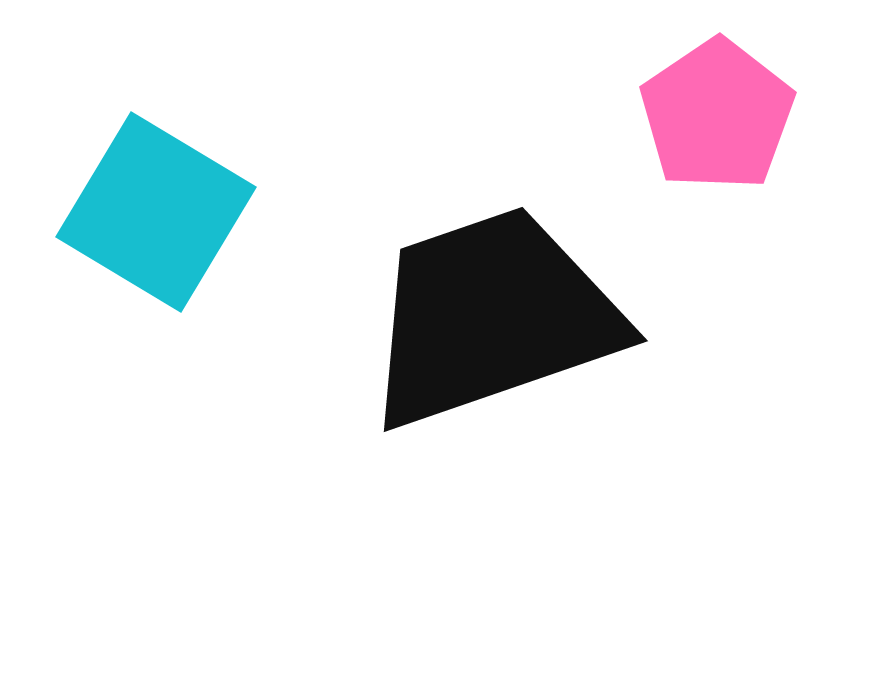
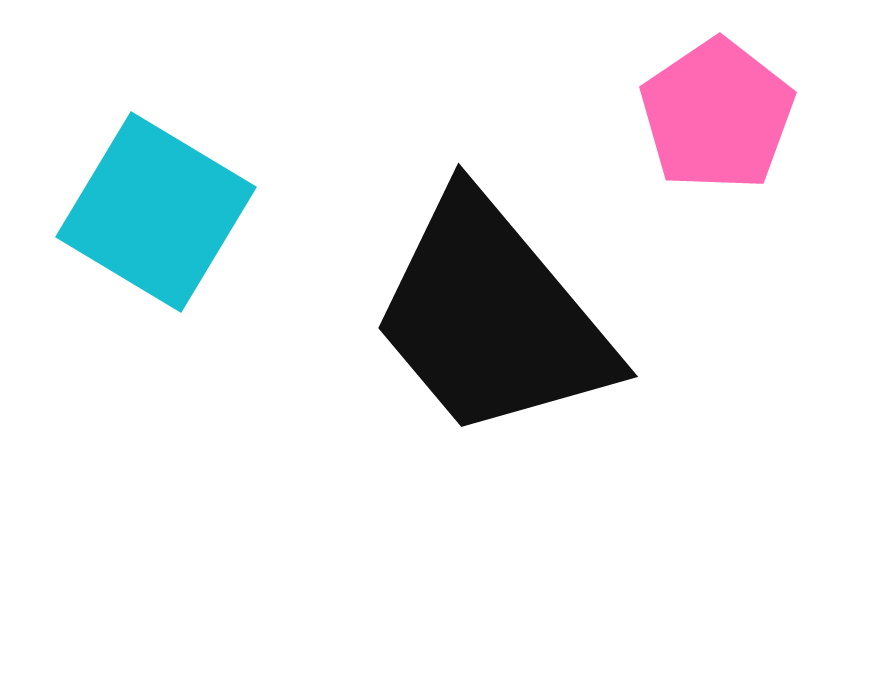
black trapezoid: rotated 111 degrees counterclockwise
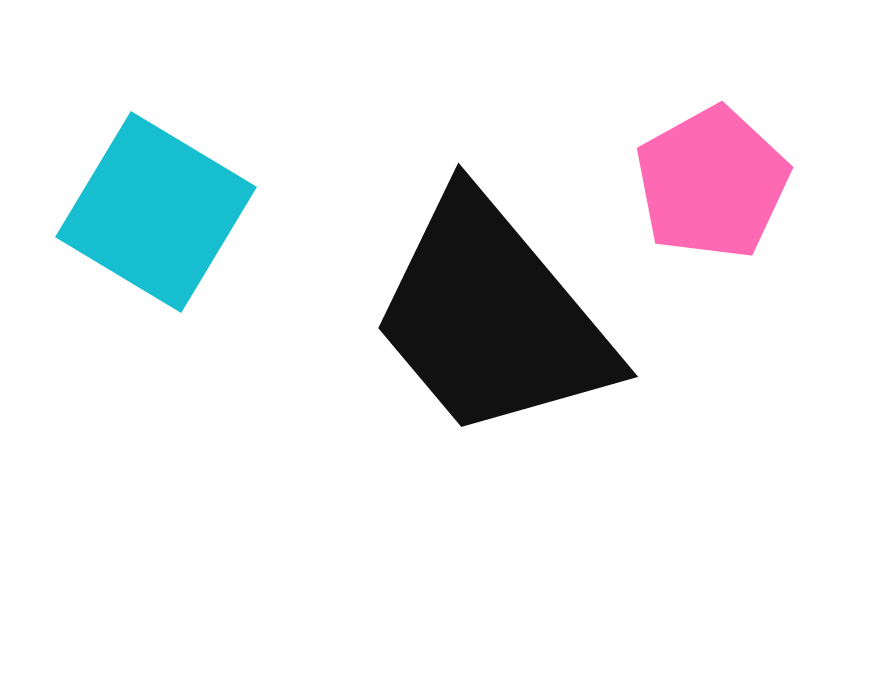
pink pentagon: moved 5 px left, 68 px down; rotated 5 degrees clockwise
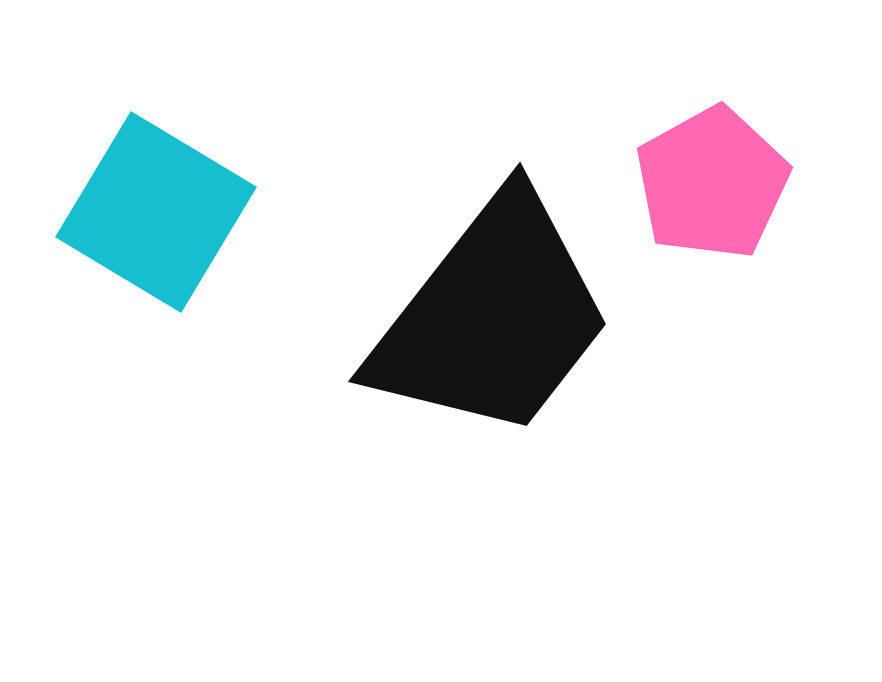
black trapezoid: rotated 102 degrees counterclockwise
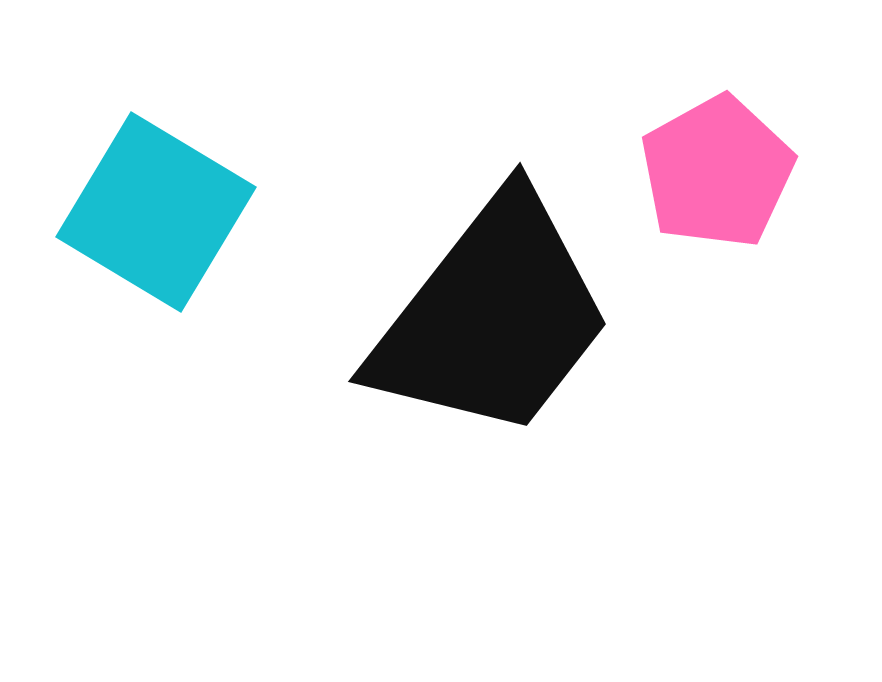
pink pentagon: moved 5 px right, 11 px up
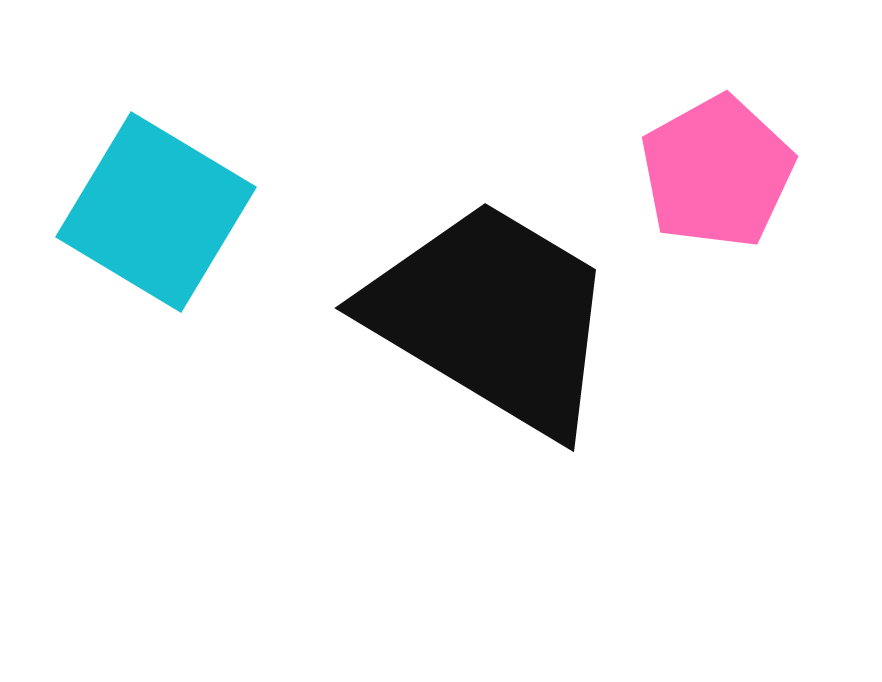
black trapezoid: rotated 97 degrees counterclockwise
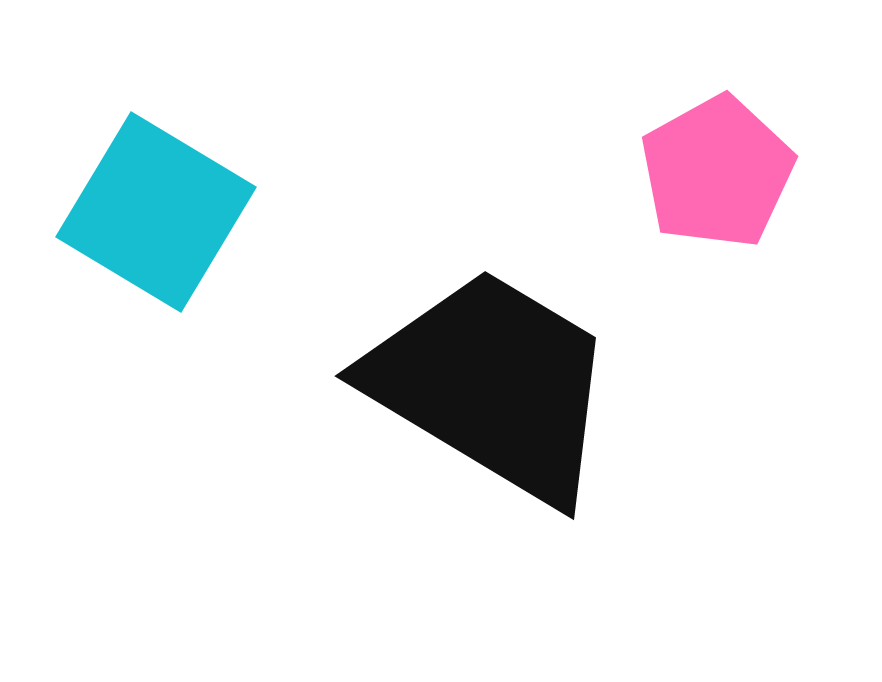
black trapezoid: moved 68 px down
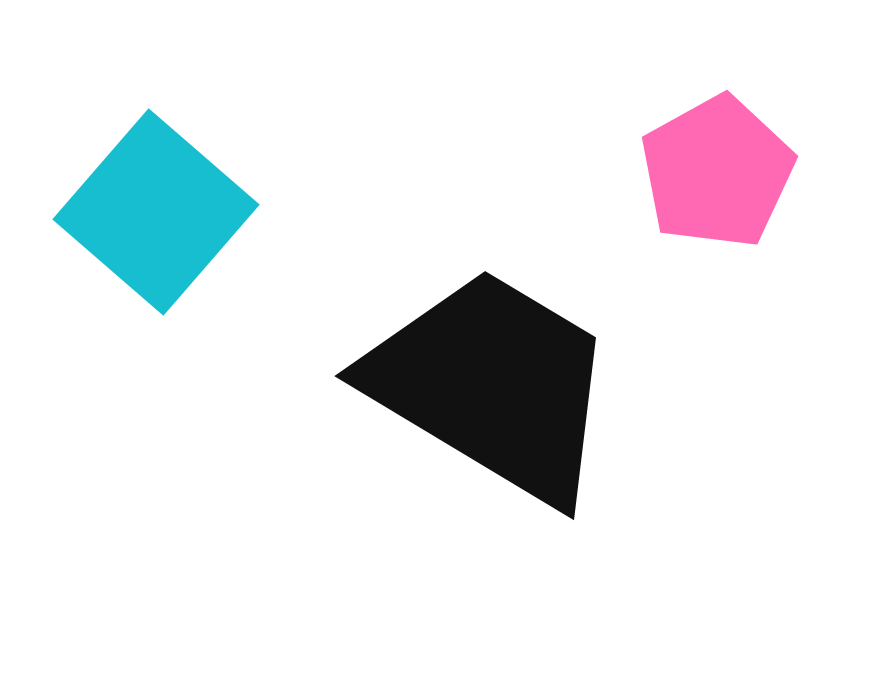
cyan square: rotated 10 degrees clockwise
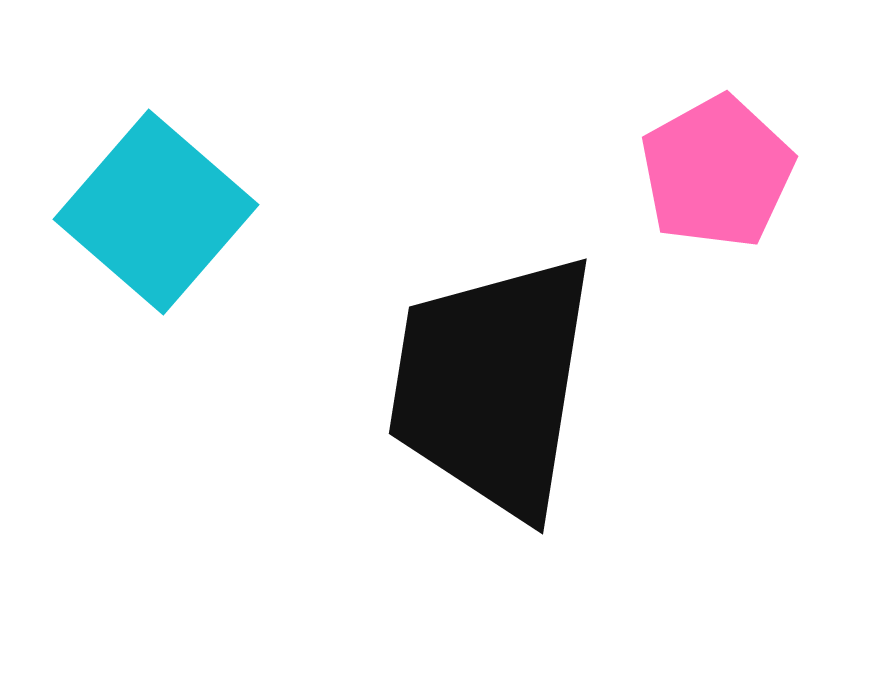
black trapezoid: rotated 112 degrees counterclockwise
